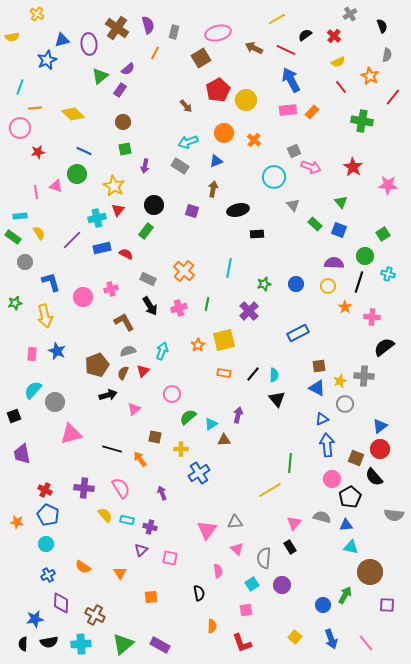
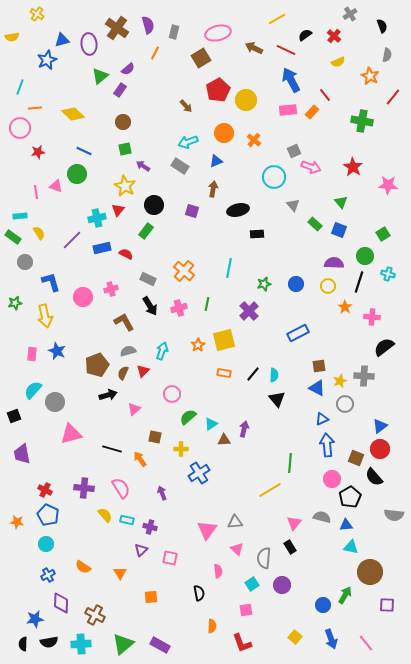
red line at (341, 87): moved 16 px left, 8 px down
purple arrow at (145, 166): moved 2 px left; rotated 112 degrees clockwise
yellow star at (114, 186): moved 11 px right
purple arrow at (238, 415): moved 6 px right, 14 px down
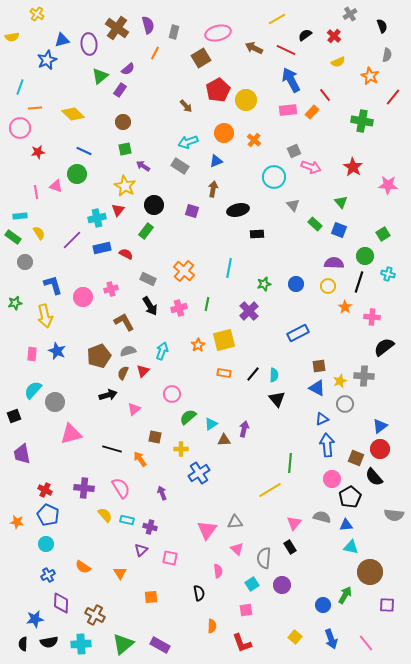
blue L-shape at (51, 282): moved 2 px right, 3 px down
brown pentagon at (97, 365): moved 2 px right, 9 px up
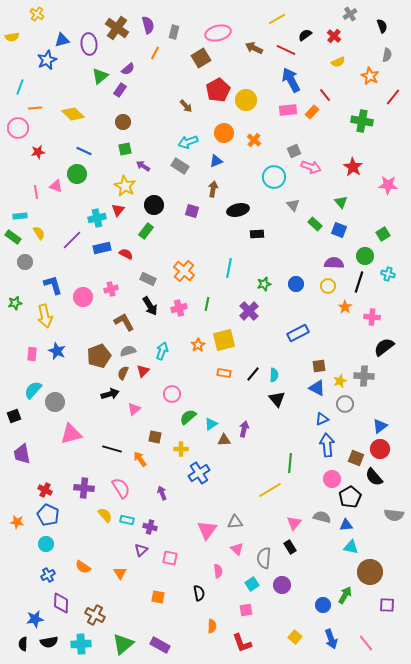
pink circle at (20, 128): moved 2 px left
black arrow at (108, 395): moved 2 px right, 1 px up
orange square at (151, 597): moved 7 px right; rotated 16 degrees clockwise
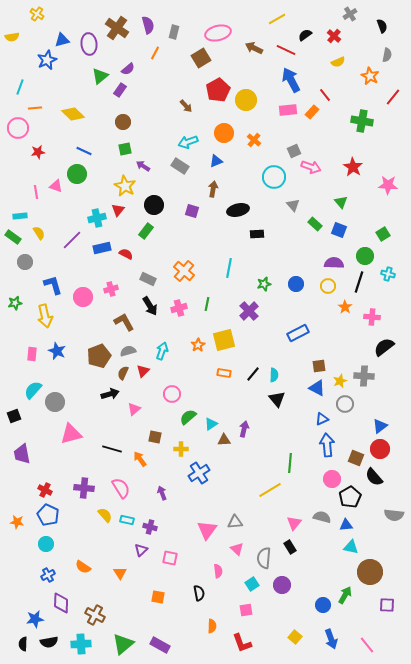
pink line at (366, 643): moved 1 px right, 2 px down
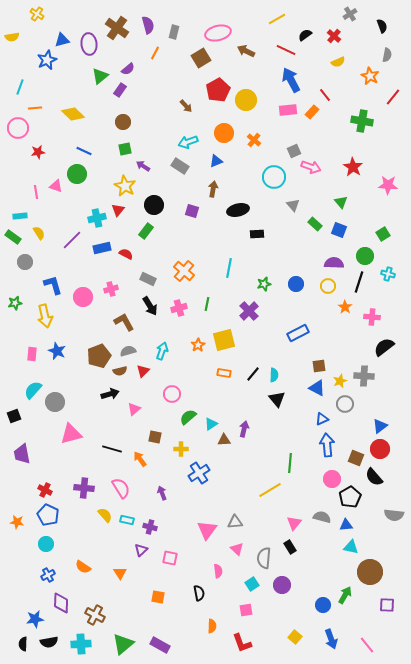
brown arrow at (254, 48): moved 8 px left, 3 px down
brown semicircle at (123, 373): moved 3 px left, 2 px up; rotated 128 degrees counterclockwise
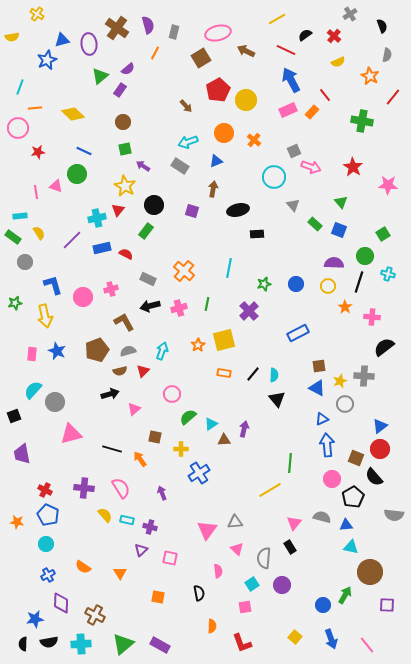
pink rectangle at (288, 110): rotated 18 degrees counterclockwise
black arrow at (150, 306): rotated 108 degrees clockwise
brown pentagon at (99, 356): moved 2 px left, 6 px up
black pentagon at (350, 497): moved 3 px right
pink square at (246, 610): moved 1 px left, 3 px up
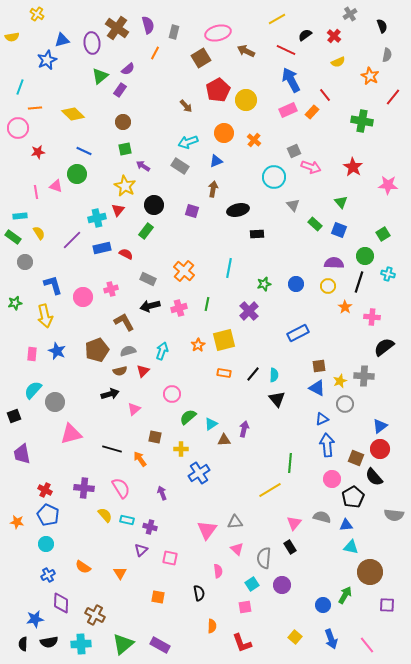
purple ellipse at (89, 44): moved 3 px right, 1 px up
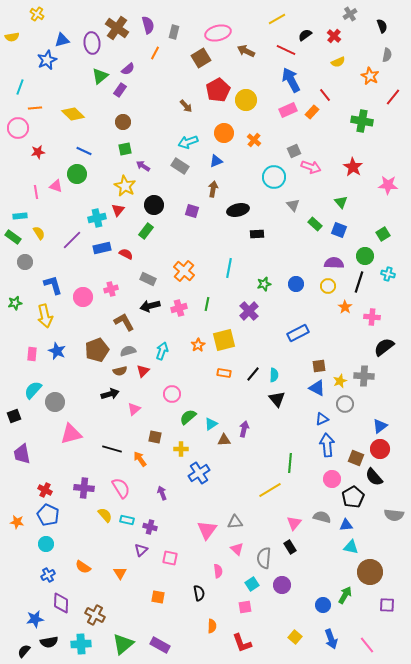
black semicircle at (23, 644): moved 1 px right, 7 px down; rotated 40 degrees clockwise
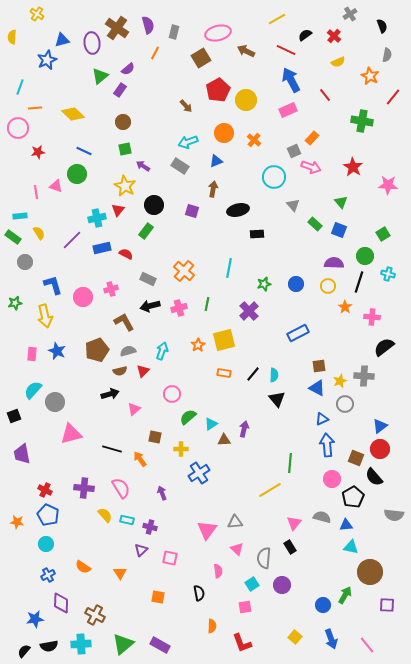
yellow semicircle at (12, 37): rotated 104 degrees clockwise
orange rectangle at (312, 112): moved 26 px down
black semicircle at (49, 642): moved 4 px down
